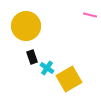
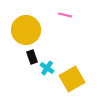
pink line: moved 25 px left
yellow circle: moved 4 px down
yellow square: moved 3 px right
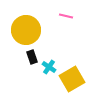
pink line: moved 1 px right, 1 px down
cyan cross: moved 2 px right, 1 px up
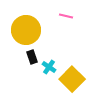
yellow square: rotated 15 degrees counterclockwise
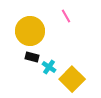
pink line: rotated 48 degrees clockwise
yellow circle: moved 4 px right, 1 px down
black rectangle: rotated 56 degrees counterclockwise
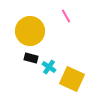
black rectangle: moved 1 px left, 1 px down
yellow square: rotated 20 degrees counterclockwise
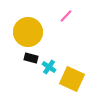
pink line: rotated 72 degrees clockwise
yellow circle: moved 2 px left, 1 px down
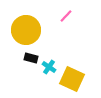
yellow circle: moved 2 px left, 2 px up
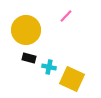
black rectangle: moved 2 px left
cyan cross: rotated 24 degrees counterclockwise
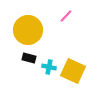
yellow circle: moved 2 px right
yellow square: moved 1 px right, 8 px up
